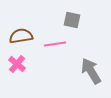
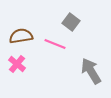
gray square: moved 1 px left, 2 px down; rotated 24 degrees clockwise
pink line: rotated 30 degrees clockwise
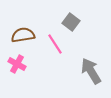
brown semicircle: moved 2 px right, 1 px up
pink line: rotated 35 degrees clockwise
pink cross: rotated 12 degrees counterclockwise
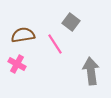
gray arrow: rotated 24 degrees clockwise
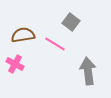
pink line: rotated 25 degrees counterclockwise
pink cross: moved 2 px left
gray arrow: moved 3 px left
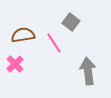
pink line: moved 1 px left, 1 px up; rotated 25 degrees clockwise
pink cross: rotated 18 degrees clockwise
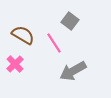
gray square: moved 1 px left, 1 px up
brown semicircle: rotated 40 degrees clockwise
gray arrow: moved 15 px left; rotated 112 degrees counterclockwise
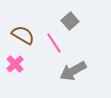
gray square: rotated 12 degrees clockwise
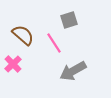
gray square: moved 1 px left, 1 px up; rotated 24 degrees clockwise
brown semicircle: rotated 10 degrees clockwise
pink cross: moved 2 px left
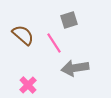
pink cross: moved 15 px right, 21 px down
gray arrow: moved 2 px right, 3 px up; rotated 20 degrees clockwise
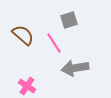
pink cross: moved 1 px left, 1 px down; rotated 12 degrees counterclockwise
